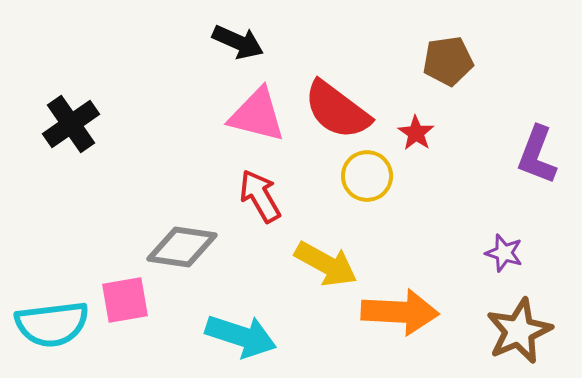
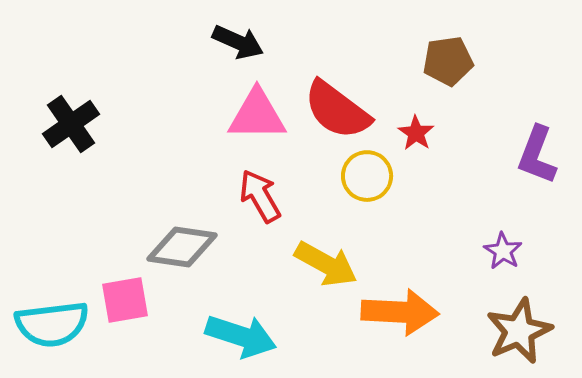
pink triangle: rotated 14 degrees counterclockwise
purple star: moved 1 px left, 2 px up; rotated 15 degrees clockwise
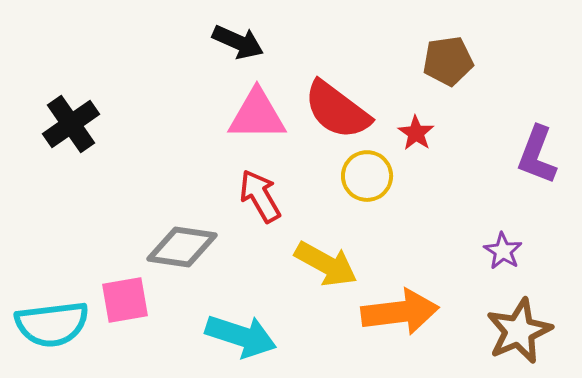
orange arrow: rotated 10 degrees counterclockwise
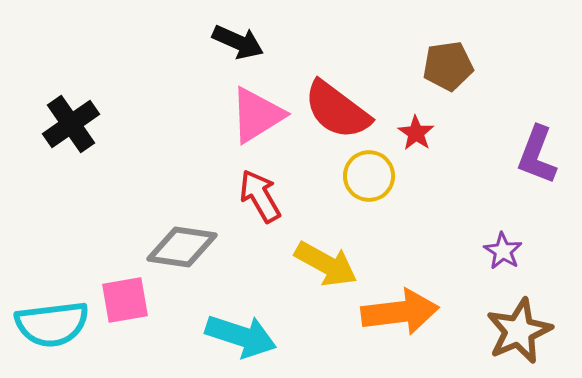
brown pentagon: moved 5 px down
pink triangle: rotated 32 degrees counterclockwise
yellow circle: moved 2 px right
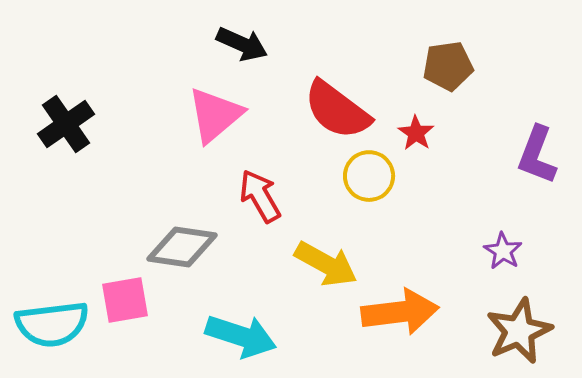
black arrow: moved 4 px right, 2 px down
pink triangle: moved 42 px left; rotated 8 degrees counterclockwise
black cross: moved 5 px left
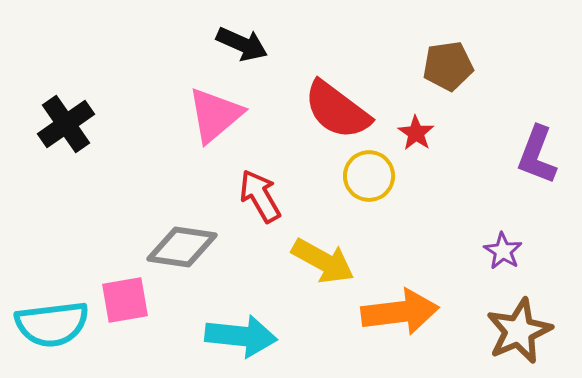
yellow arrow: moved 3 px left, 3 px up
cyan arrow: rotated 12 degrees counterclockwise
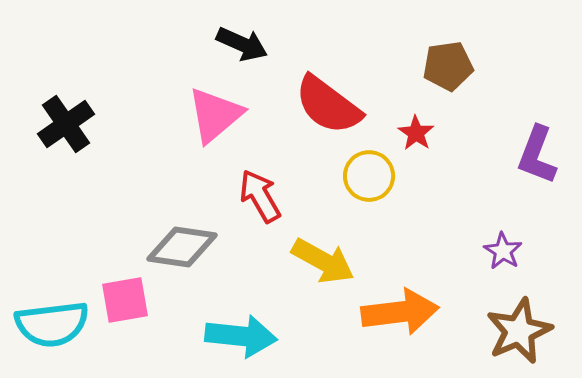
red semicircle: moved 9 px left, 5 px up
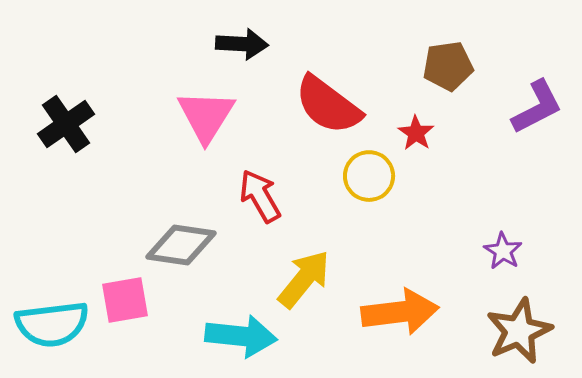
black arrow: rotated 21 degrees counterclockwise
pink triangle: moved 9 px left, 1 px down; rotated 18 degrees counterclockwise
purple L-shape: moved 48 px up; rotated 138 degrees counterclockwise
gray diamond: moved 1 px left, 2 px up
yellow arrow: moved 19 px left, 18 px down; rotated 80 degrees counterclockwise
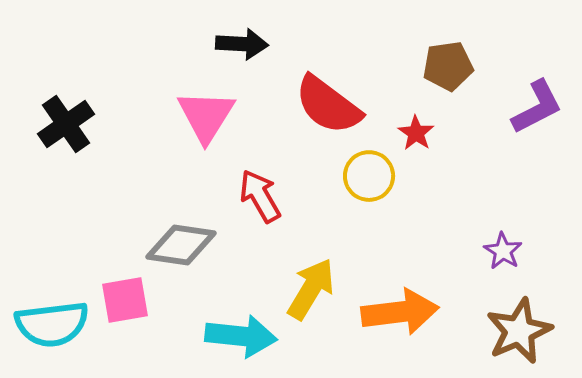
yellow arrow: moved 7 px right, 10 px down; rotated 8 degrees counterclockwise
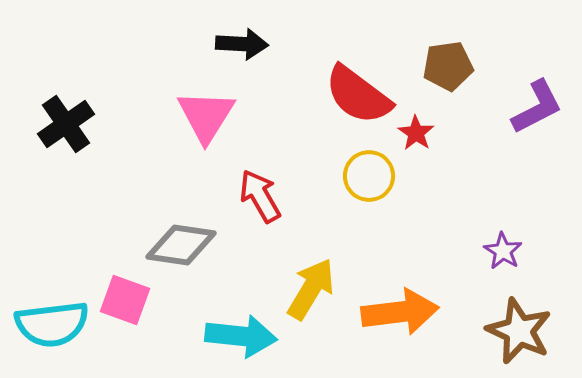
red semicircle: moved 30 px right, 10 px up
pink square: rotated 30 degrees clockwise
brown star: rotated 24 degrees counterclockwise
